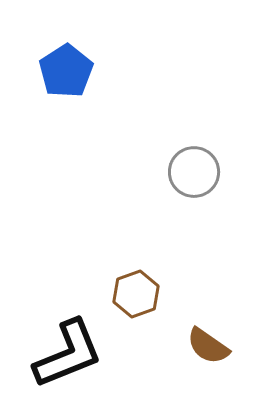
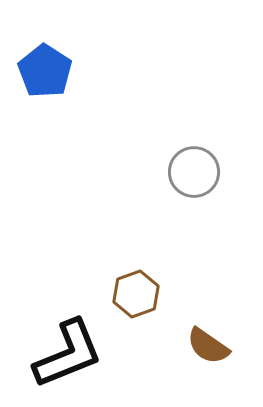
blue pentagon: moved 21 px left; rotated 6 degrees counterclockwise
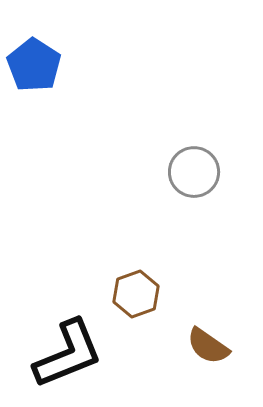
blue pentagon: moved 11 px left, 6 px up
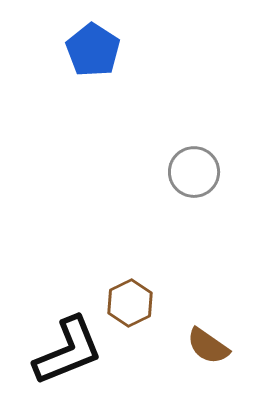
blue pentagon: moved 59 px right, 15 px up
brown hexagon: moved 6 px left, 9 px down; rotated 6 degrees counterclockwise
black L-shape: moved 3 px up
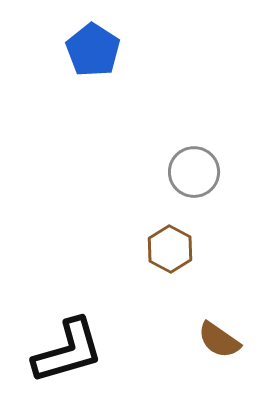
brown hexagon: moved 40 px right, 54 px up; rotated 6 degrees counterclockwise
brown semicircle: moved 11 px right, 6 px up
black L-shape: rotated 6 degrees clockwise
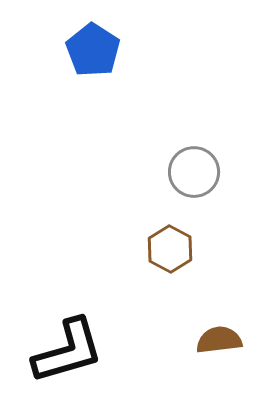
brown semicircle: rotated 138 degrees clockwise
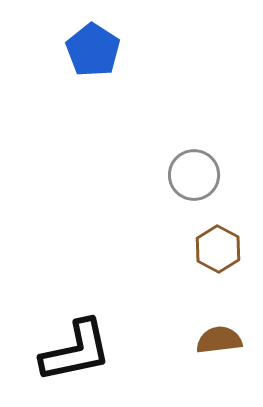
gray circle: moved 3 px down
brown hexagon: moved 48 px right
black L-shape: moved 8 px right; rotated 4 degrees clockwise
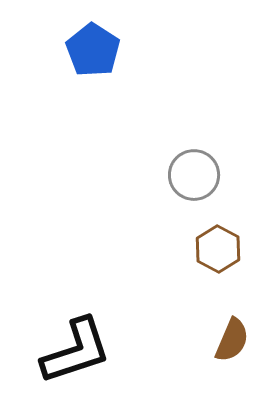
brown semicircle: moved 13 px right; rotated 120 degrees clockwise
black L-shape: rotated 6 degrees counterclockwise
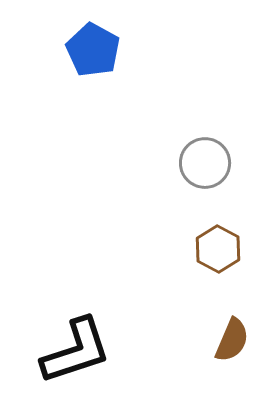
blue pentagon: rotated 4 degrees counterclockwise
gray circle: moved 11 px right, 12 px up
